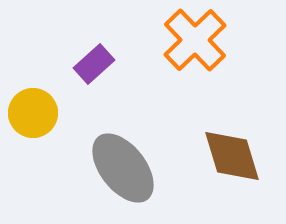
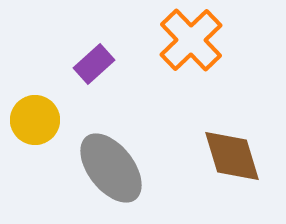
orange cross: moved 4 px left
yellow circle: moved 2 px right, 7 px down
gray ellipse: moved 12 px left
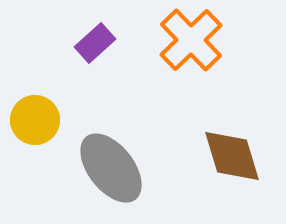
purple rectangle: moved 1 px right, 21 px up
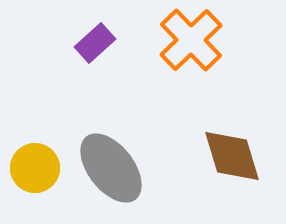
yellow circle: moved 48 px down
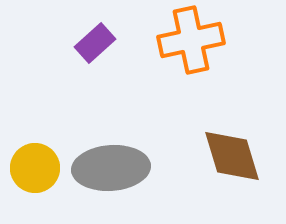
orange cross: rotated 32 degrees clockwise
gray ellipse: rotated 56 degrees counterclockwise
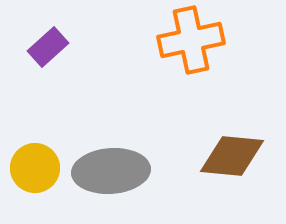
purple rectangle: moved 47 px left, 4 px down
brown diamond: rotated 68 degrees counterclockwise
gray ellipse: moved 3 px down
